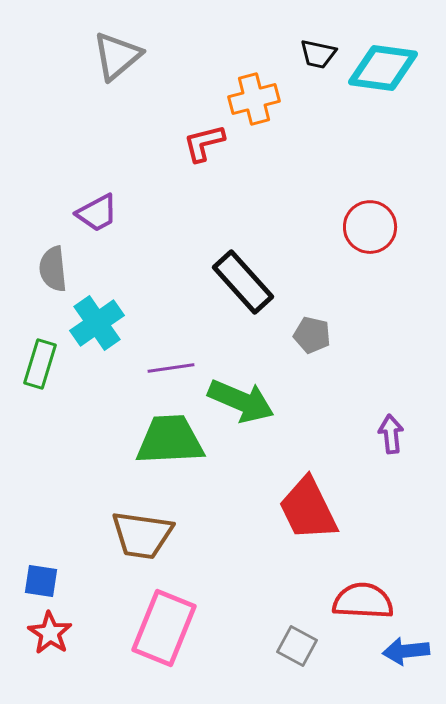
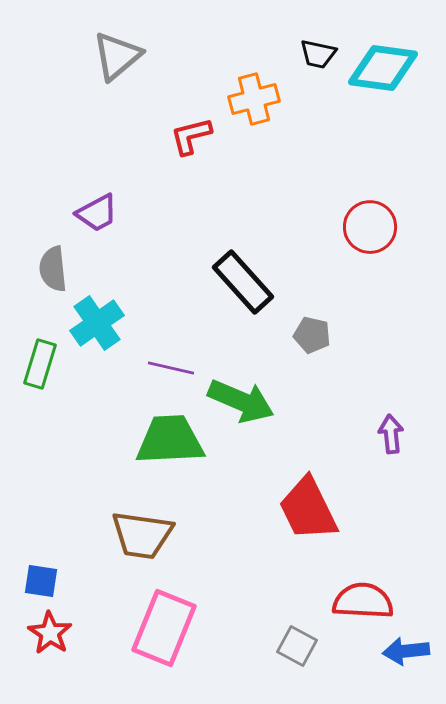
red L-shape: moved 13 px left, 7 px up
purple line: rotated 21 degrees clockwise
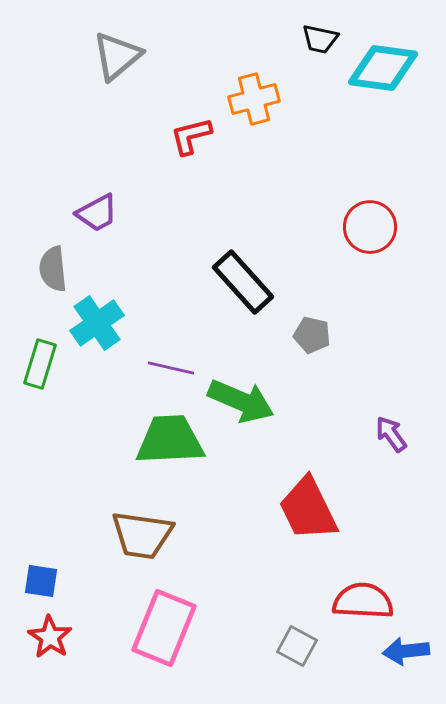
black trapezoid: moved 2 px right, 15 px up
purple arrow: rotated 30 degrees counterclockwise
red star: moved 4 px down
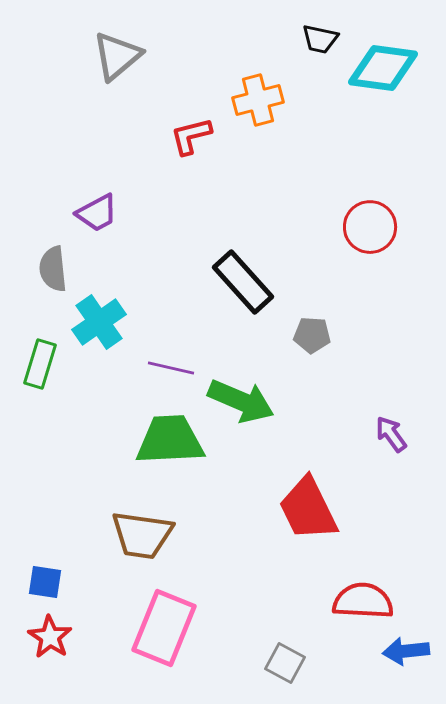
orange cross: moved 4 px right, 1 px down
cyan cross: moved 2 px right, 1 px up
gray pentagon: rotated 9 degrees counterclockwise
blue square: moved 4 px right, 1 px down
gray square: moved 12 px left, 17 px down
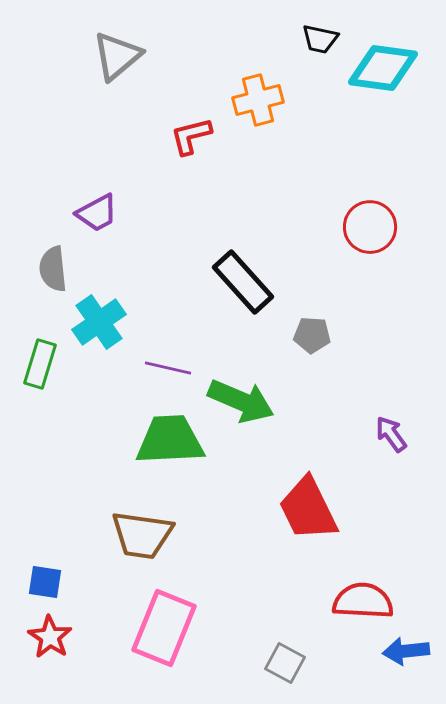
purple line: moved 3 px left
